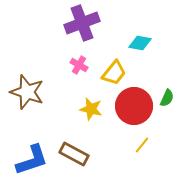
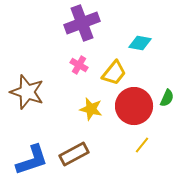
brown rectangle: rotated 56 degrees counterclockwise
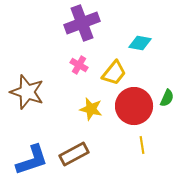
yellow line: rotated 48 degrees counterclockwise
